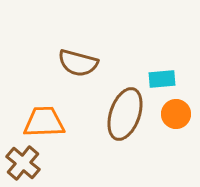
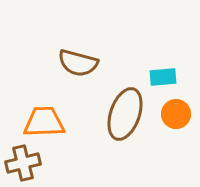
cyan rectangle: moved 1 px right, 2 px up
brown cross: rotated 36 degrees clockwise
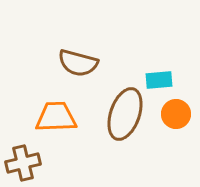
cyan rectangle: moved 4 px left, 3 px down
orange trapezoid: moved 12 px right, 5 px up
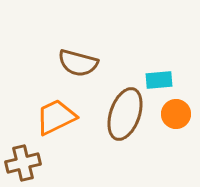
orange trapezoid: rotated 24 degrees counterclockwise
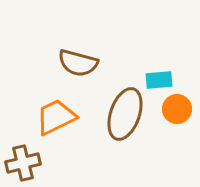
orange circle: moved 1 px right, 5 px up
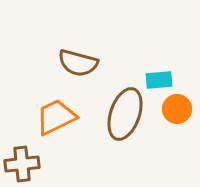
brown cross: moved 1 px left, 1 px down; rotated 8 degrees clockwise
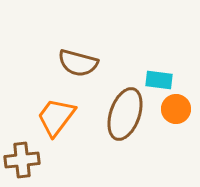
cyan rectangle: rotated 12 degrees clockwise
orange circle: moved 1 px left
orange trapezoid: rotated 27 degrees counterclockwise
brown cross: moved 4 px up
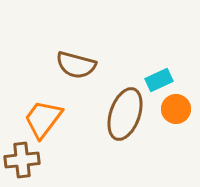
brown semicircle: moved 2 px left, 2 px down
cyan rectangle: rotated 32 degrees counterclockwise
orange trapezoid: moved 13 px left, 2 px down
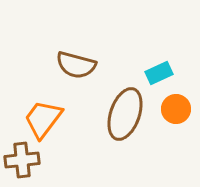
cyan rectangle: moved 7 px up
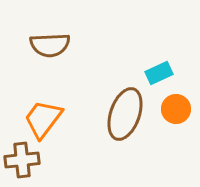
brown semicircle: moved 26 px left, 20 px up; rotated 18 degrees counterclockwise
